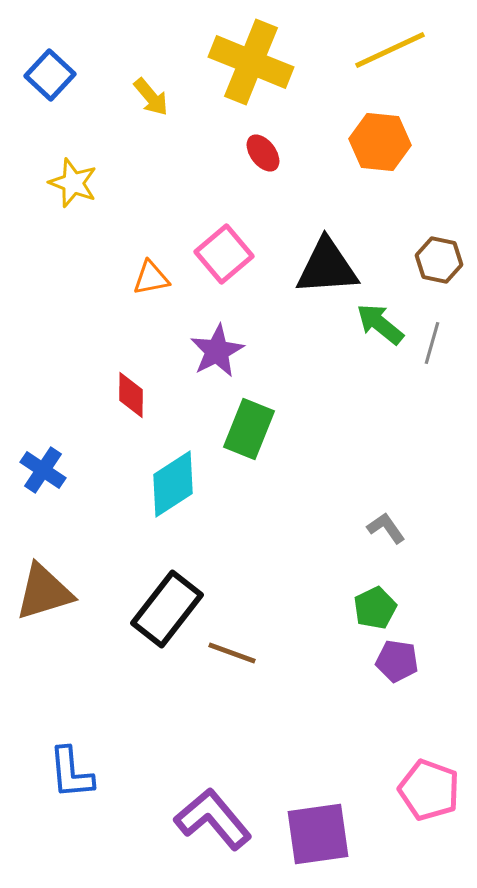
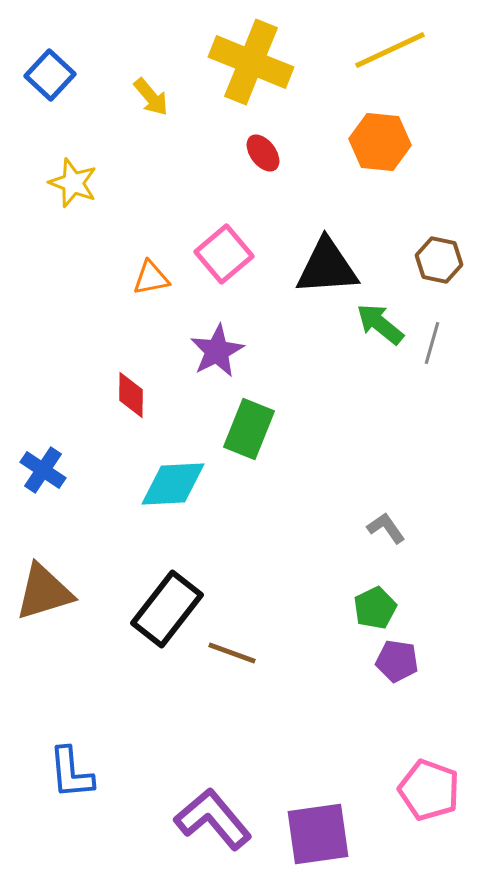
cyan diamond: rotated 30 degrees clockwise
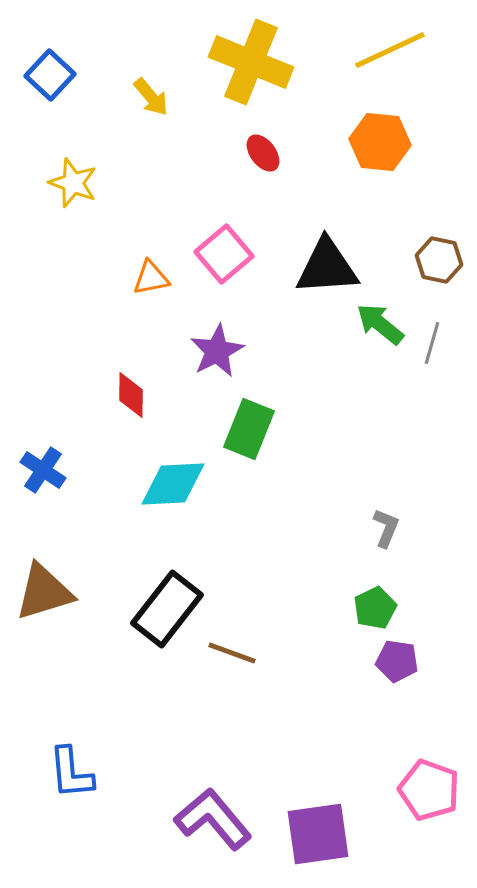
gray L-shape: rotated 57 degrees clockwise
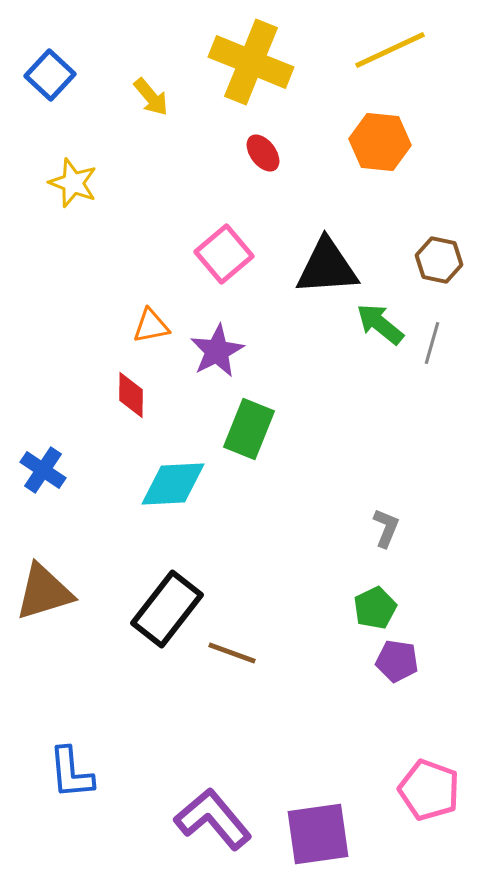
orange triangle: moved 48 px down
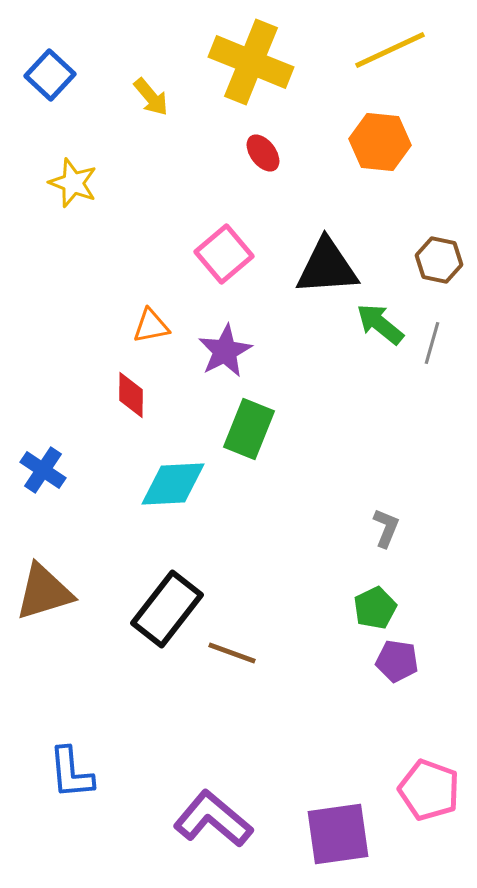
purple star: moved 8 px right
purple L-shape: rotated 10 degrees counterclockwise
purple square: moved 20 px right
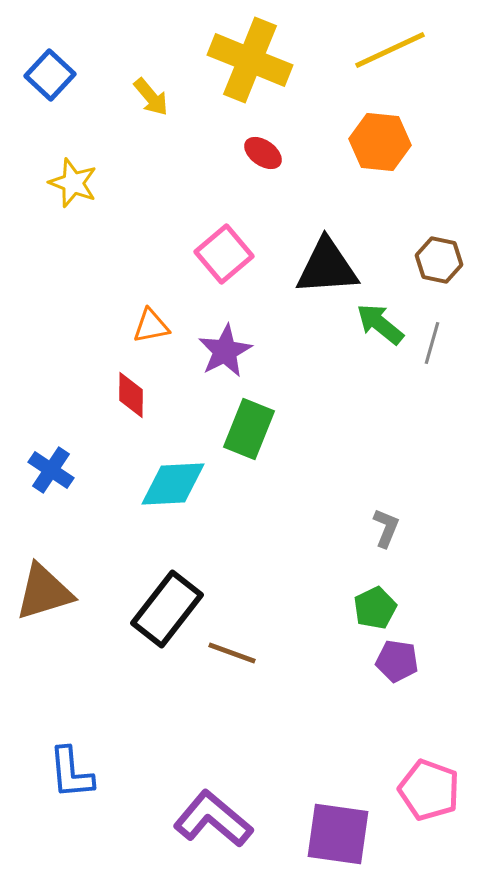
yellow cross: moved 1 px left, 2 px up
red ellipse: rotated 18 degrees counterclockwise
blue cross: moved 8 px right
purple square: rotated 16 degrees clockwise
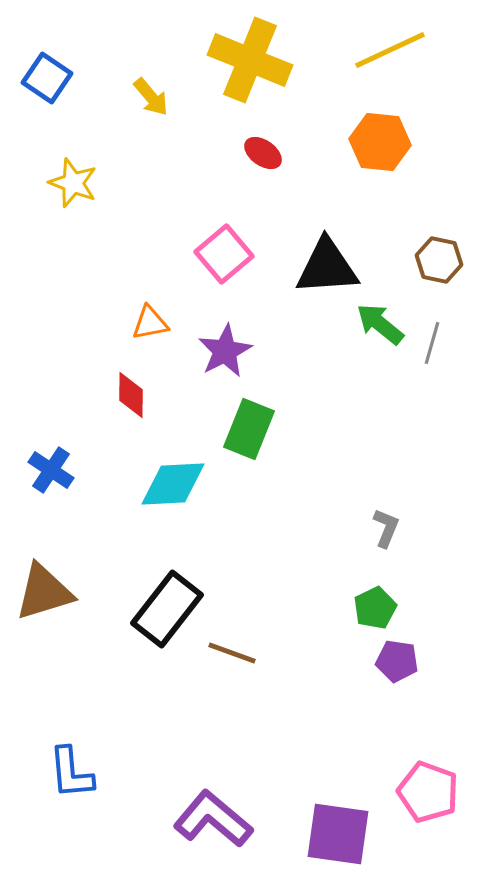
blue square: moved 3 px left, 3 px down; rotated 9 degrees counterclockwise
orange triangle: moved 1 px left, 3 px up
pink pentagon: moved 1 px left, 2 px down
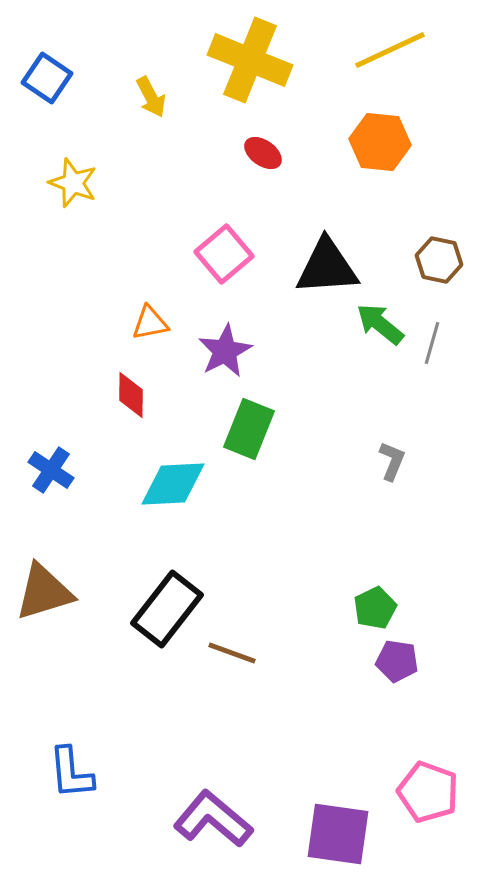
yellow arrow: rotated 12 degrees clockwise
gray L-shape: moved 6 px right, 67 px up
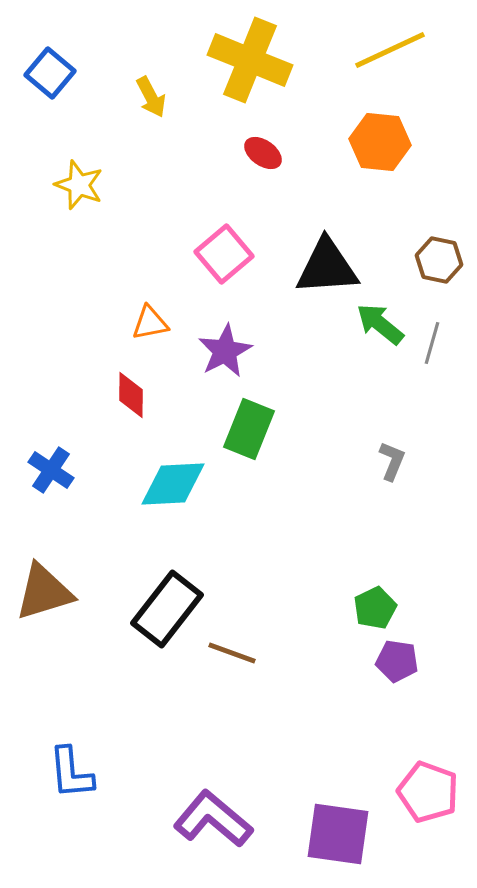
blue square: moved 3 px right, 5 px up; rotated 6 degrees clockwise
yellow star: moved 6 px right, 2 px down
